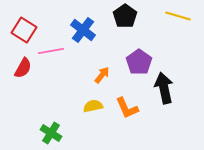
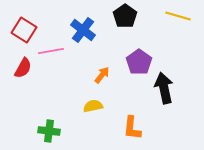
orange L-shape: moved 5 px right, 20 px down; rotated 30 degrees clockwise
green cross: moved 2 px left, 2 px up; rotated 25 degrees counterclockwise
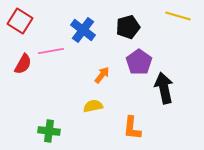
black pentagon: moved 3 px right, 11 px down; rotated 20 degrees clockwise
red square: moved 4 px left, 9 px up
red semicircle: moved 4 px up
